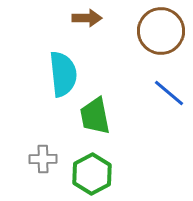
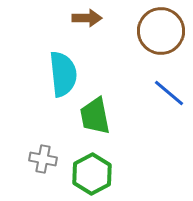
gray cross: rotated 12 degrees clockwise
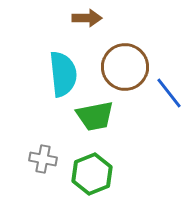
brown circle: moved 36 px left, 36 px down
blue line: rotated 12 degrees clockwise
green trapezoid: rotated 90 degrees counterclockwise
green hexagon: rotated 6 degrees clockwise
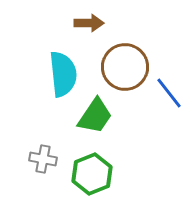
brown arrow: moved 2 px right, 5 px down
green trapezoid: rotated 45 degrees counterclockwise
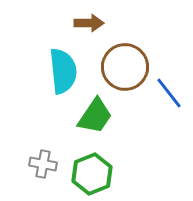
cyan semicircle: moved 3 px up
gray cross: moved 5 px down
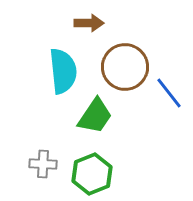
gray cross: rotated 8 degrees counterclockwise
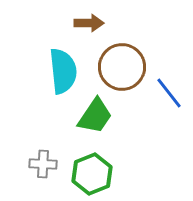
brown circle: moved 3 px left
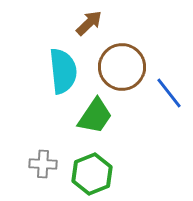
brown arrow: rotated 44 degrees counterclockwise
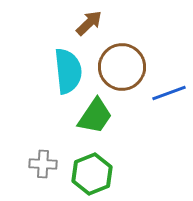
cyan semicircle: moved 5 px right
blue line: rotated 72 degrees counterclockwise
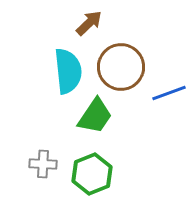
brown circle: moved 1 px left
